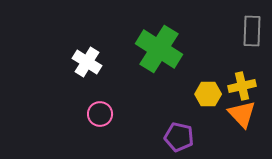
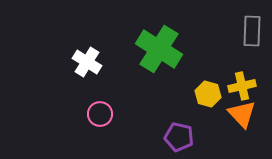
yellow hexagon: rotated 15 degrees clockwise
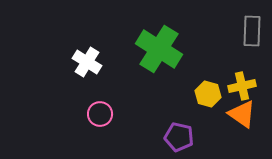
orange triangle: rotated 12 degrees counterclockwise
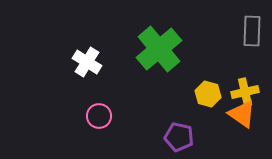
green cross: rotated 18 degrees clockwise
yellow cross: moved 3 px right, 6 px down
pink circle: moved 1 px left, 2 px down
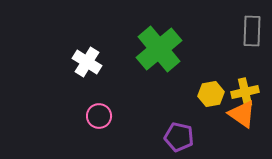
yellow hexagon: moved 3 px right; rotated 25 degrees counterclockwise
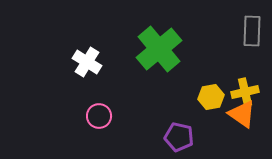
yellow hexagon: moved 3 px down
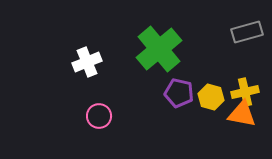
gray rectangle: moved 5 px left, 1 px down; rotated 72 degrees clockwise
white cross: rotated 36 degrees clockwise
yellow hexagon: rotated 25 degrees clockwise
orange triangle: rotated 24 degrees counterclockwise
purple pentagon: moved 44 px up
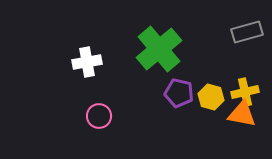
white cross: rotated 12 degrees clockwise
